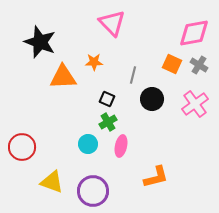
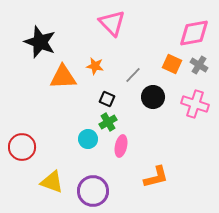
orange star: moved 1 px right, 4 px down; rotated 12 degrees clockwise
gray line: rotated 30 degrees clockwise
black circle: moved 1 px right, 2 px up
pink cross: rotated 36 degrees counterclockwise
cyan circle: moved 5 px up
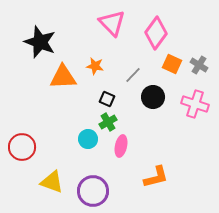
pink diamond: moved 38 px left; rotated 44 degrees counterclockwise
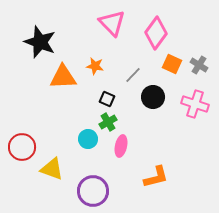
yellow triangle: moved 13 px up
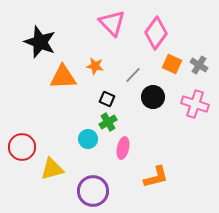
pink ellipse: moved 2 px right, 2 px down
yellow triangle: rotated 35 degrees counterclockwise
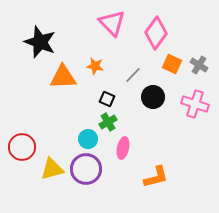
purple circle: moved 7 px left, 22 px up
